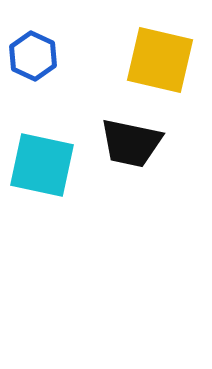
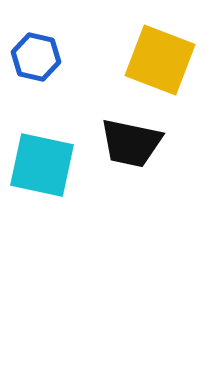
blue hexagon: moved 3 px right, 1 px down; rotated 12 degrees counterclockwise
yellow square: rotated 8 degrees clockwise
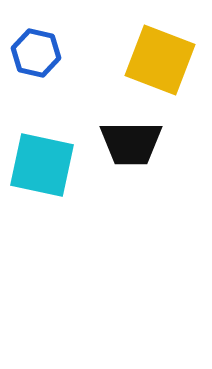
blue hexagon: moved 4 px up
black trapezoid: rotated 12 degrees counterclockwise
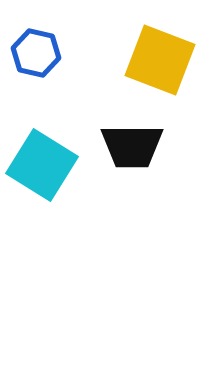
black trapezoid: moved 1 px right, 3 px down
cyan square: rotated 20 degrees clockwise
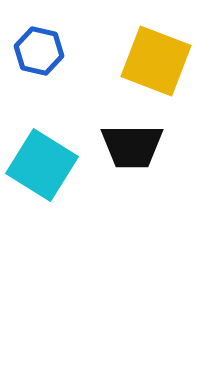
blue hexagon: moved 3 px right, 2 px up
yellow square: moved 4 px left, 1 px down
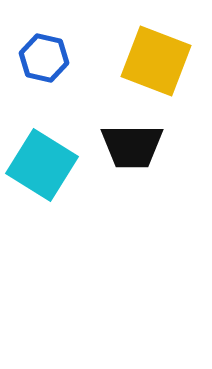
blue hexagon: moved 5 px right, 7 px down
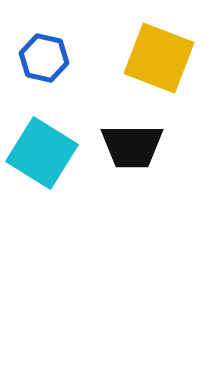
yellow square: moved 3 px right, 3 px up
cyan square: moved 12 px up
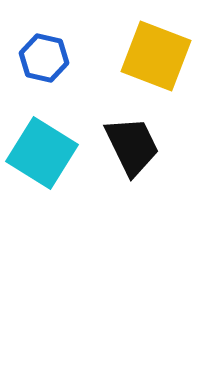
yellow square: moved 3 px left, 2 px up
black trapezoid: rotated 116 degrees counterclockwise
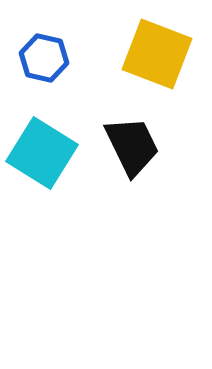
yellow square: moved 1 px right, 2 px up
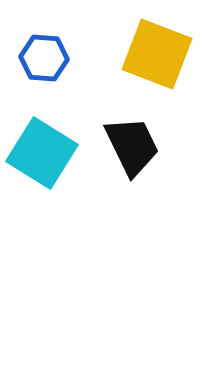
blue hexagon: rotated 9 degrees counterclockwise
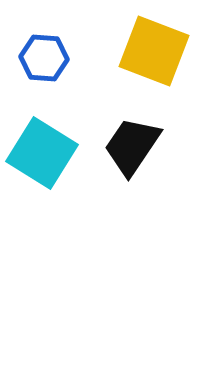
yellow square: moved 3 px left, 3 px up
black trapezoid: rotated 120 degrees counterclockwise
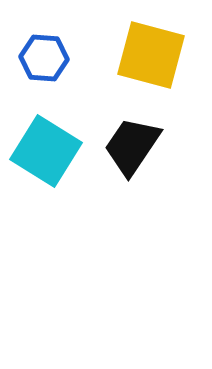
yellow square: moved 3 px left, 4 px down; rotated 6 degrees counterclockwise
cyan square: moved 4 px right, 2 px up
